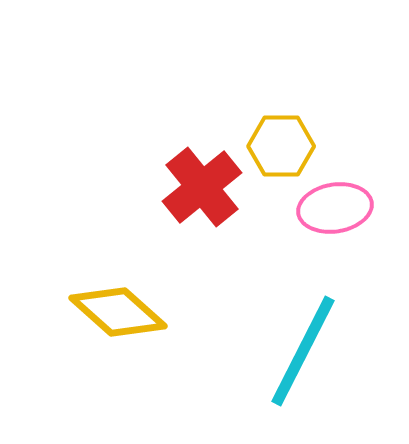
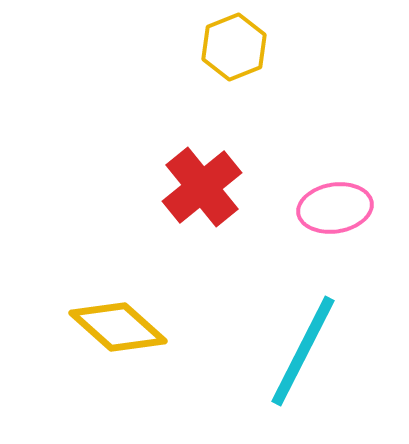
yellow hexagon: moved 47 px left, 99 px up; rotated 22 degrees counterclockwise
yellow diamond: moved 15 px down
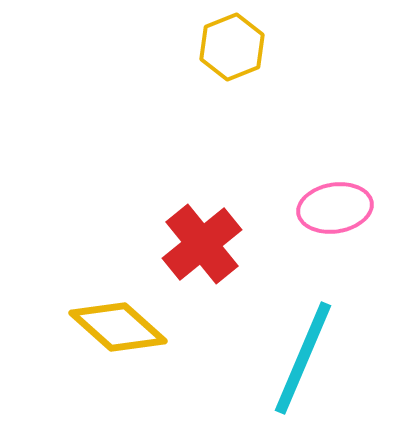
yellow hexagon: moved 2 px left
red cross: moved 57 px down
cyan line: moved 7 px down; rotated 4 degrees counterclockwise
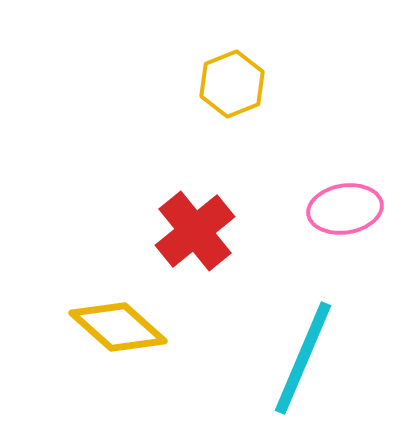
yellow hexagon: moved 37 px down
pink ellipse: moved 10 px right, 1 px down
red cross: moved 7 px left, 13 px up
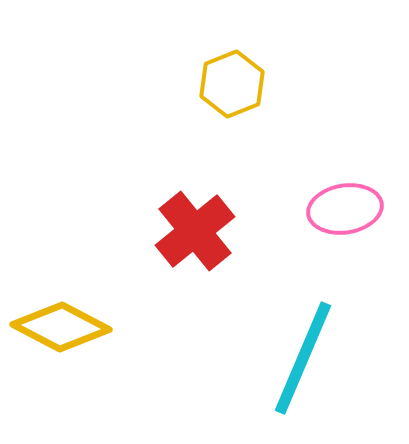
yellow diamond: moved 57 px left; rotated 14 degrees counterclockwise
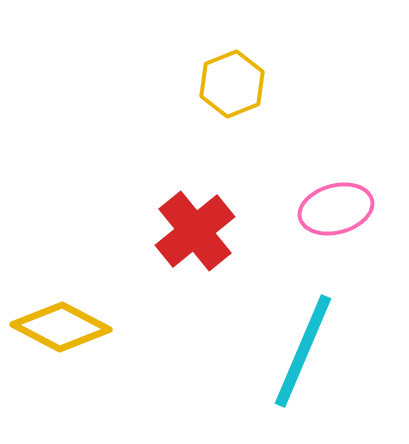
pink ellipse: moved 9 px left; rotated 6 degrees counterclockwise
cyan line: moved 7 px up
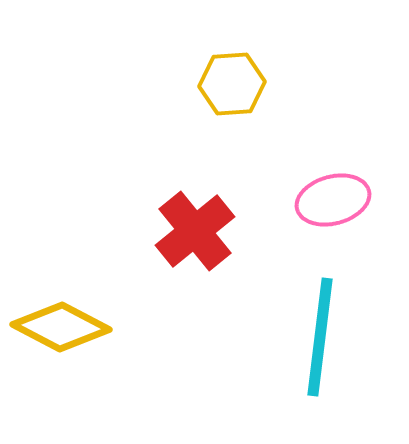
yellow hexagon: rotated 18 degrees clockwise
pink ellipse: moved 3 px left, 9 px up
cyan line: moved 17 px right, 14 px up; rotated 16 degrees counterclockwise
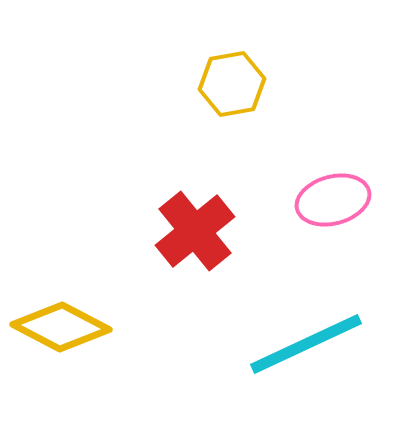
yellow hexagon: rotated 6 degrees counterclockwise
cyan line: moved 14 px left, 7 px down; rotated 58 degrees clockwise
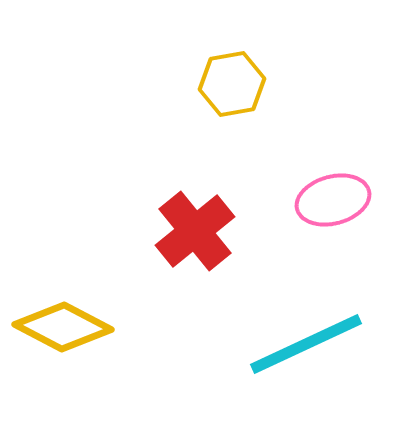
yellow diamond: moved 2 px right
